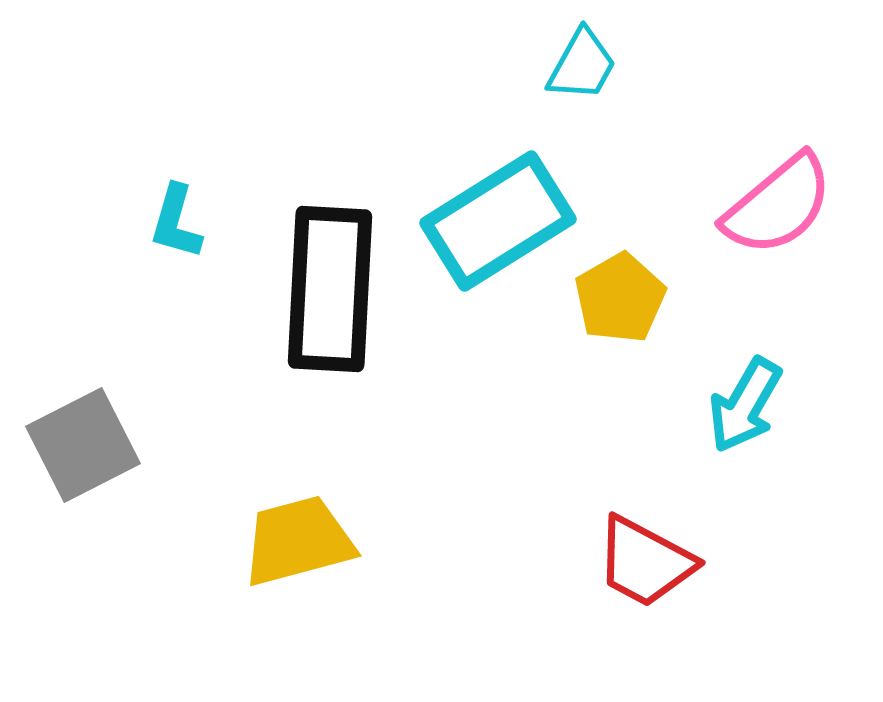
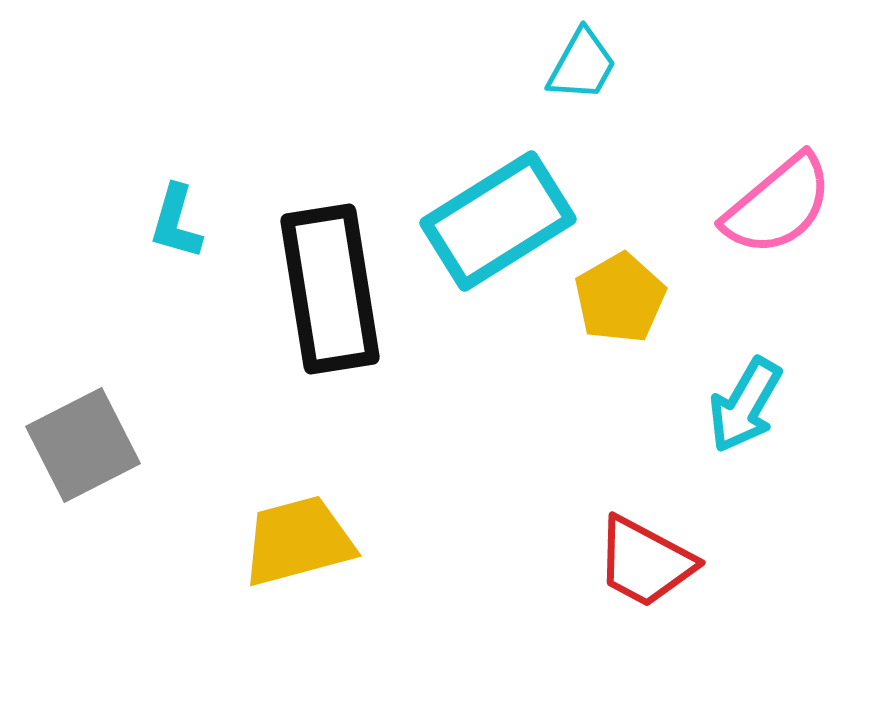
black rectangle: rotated 12 degrees counterclockwise
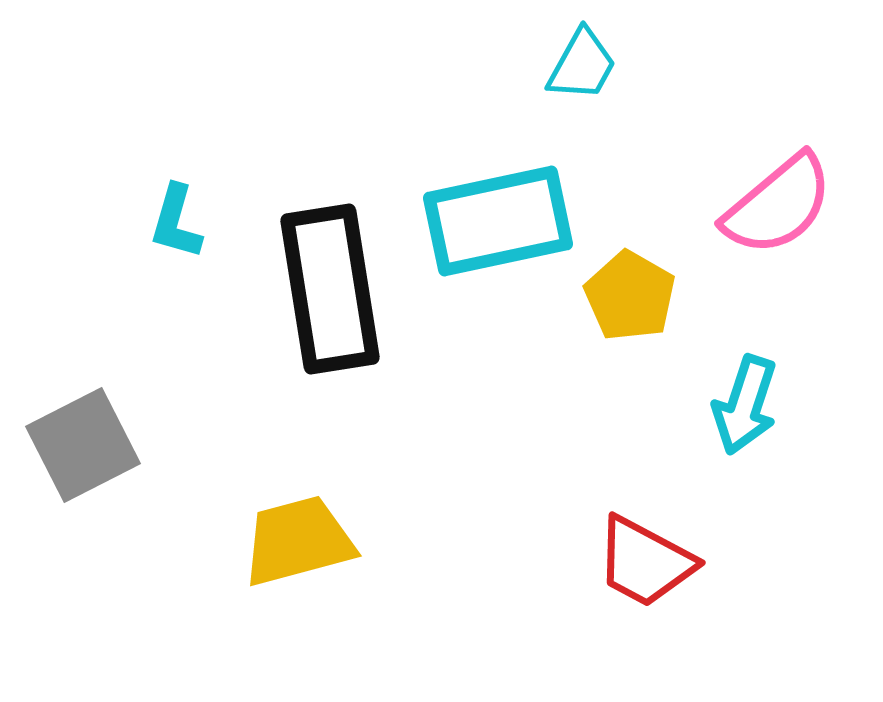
cyan rectangle: rotated 20 degrees clockwise
yellow pentagon: moved 10 px right, 2 px up; rotated 12 degrees counterclockwise
cyan arrow: rotated 12 degrees counterclockwise
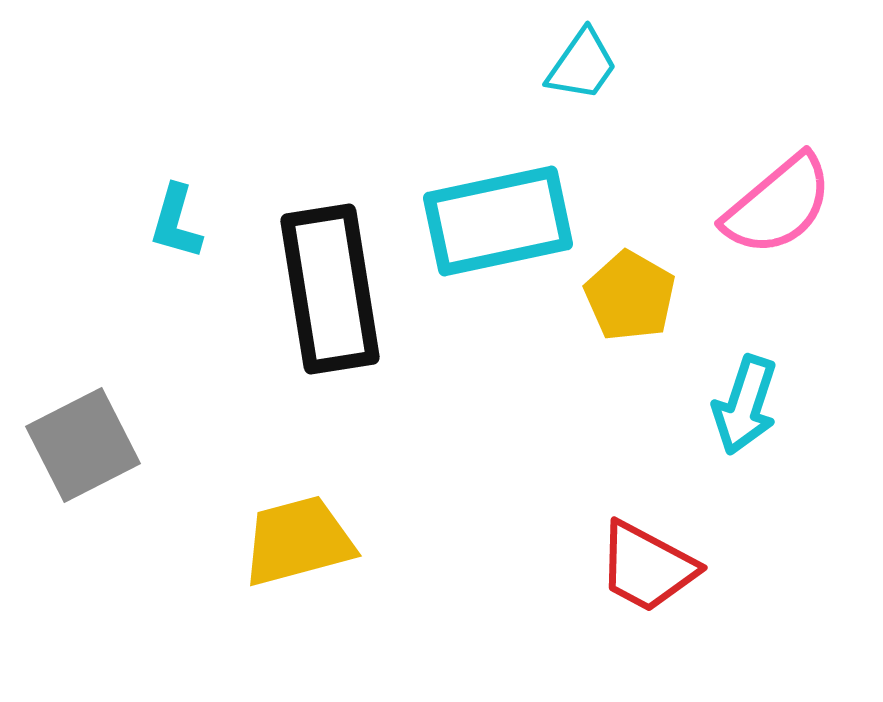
cyan trapezoid: rotated 6 degrees clockwise
red trapezoid: moved 2 px right, 5 px down
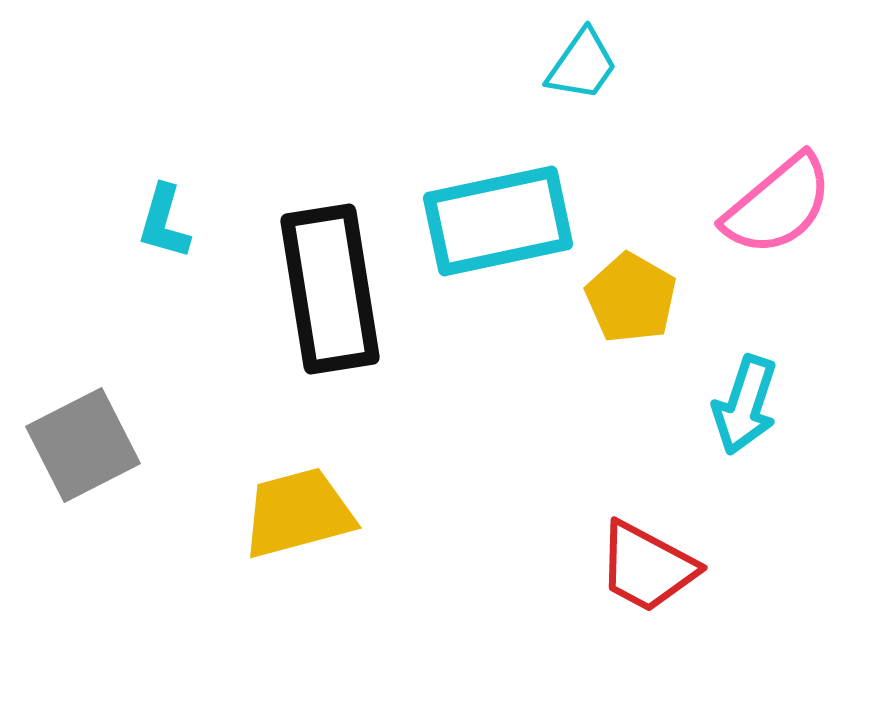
cyan L-shape: moved 12 px left
yellow pentagon: moved 1 px right, 2 px down
yellow trapezoid: moved 28 px up
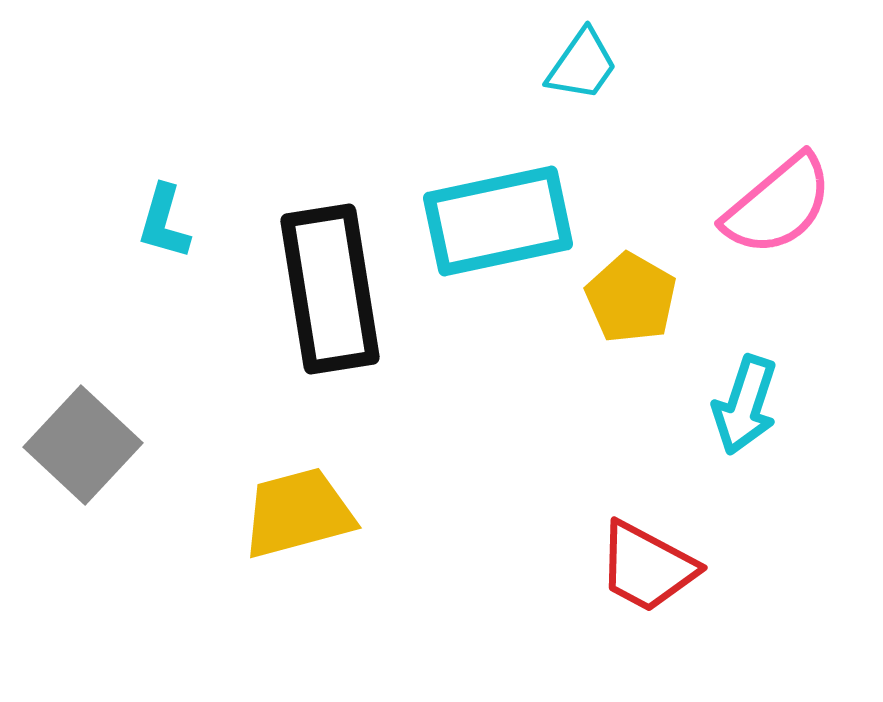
gray square: rotated 20 degrees counterclockwise
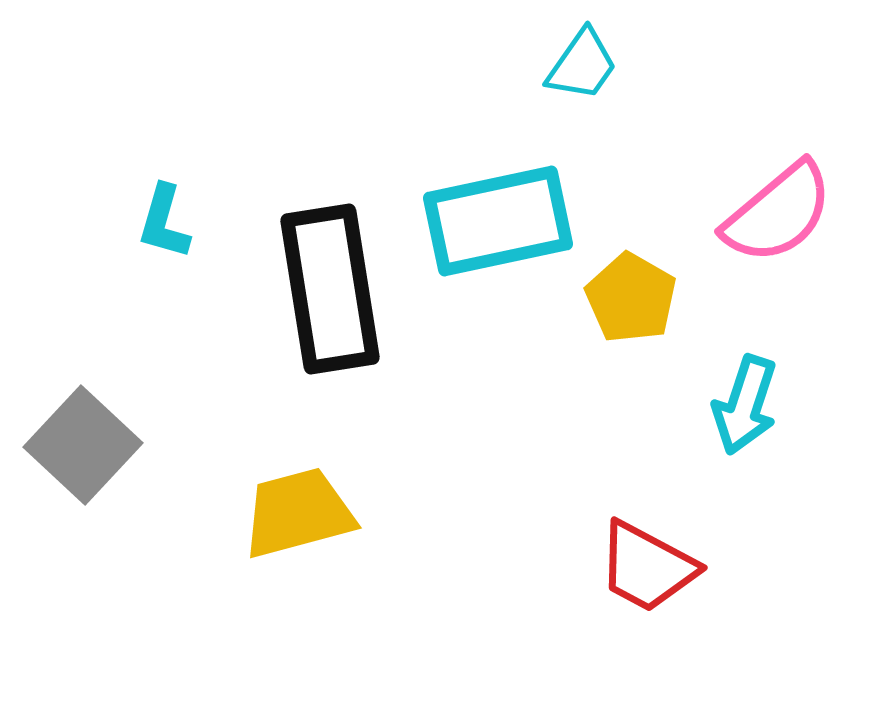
pink semicircle: moved 8 px down
